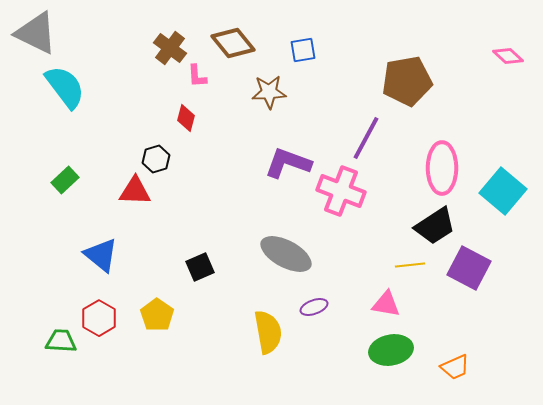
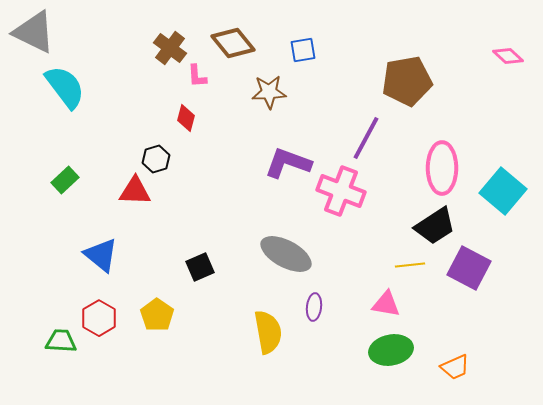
gray triangle: moved 2 px left, 1 px up
purple ellipse: rotated 64 degrees counterclockwise
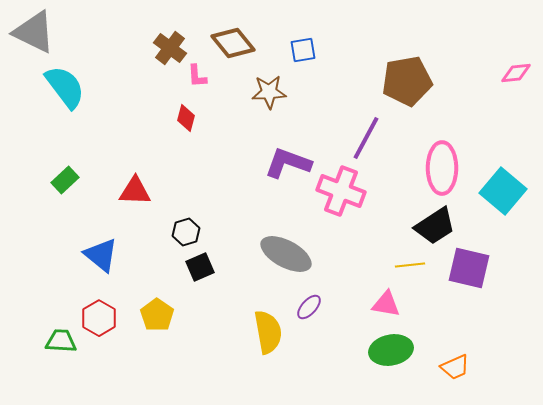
pink diamond: moved 8 px right, 17 px down; rotated 48 degrees counterclockwise
black hexagon: moved 30 px right, 73 px down
purple square: rotated 15 degrees counterclockwise
purple ellipse: moved 5 px left; rotated 36 degrees clockwise
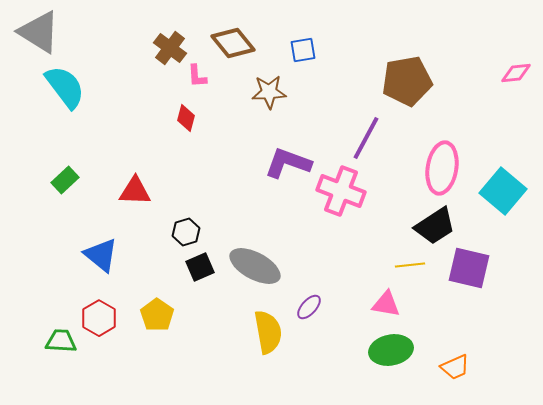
gray triangle: moved 5 px right; rotated 6 degrees clockwise
pink ellipse: rotated 9 degrees clockwise
gray ellipse: moved 31 px left, 12 px down
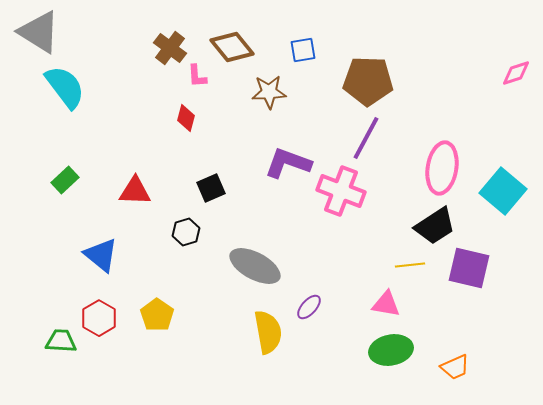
brown diamond: moved 1 px left, 4 px down
pink diamond: rotated 12 degrees counterclockwise
brown pentagon: moved 39 px left; rotated 12 degrees clockwise
black square: moved 11 px right, 79 px up
